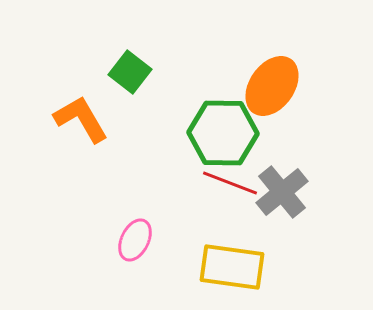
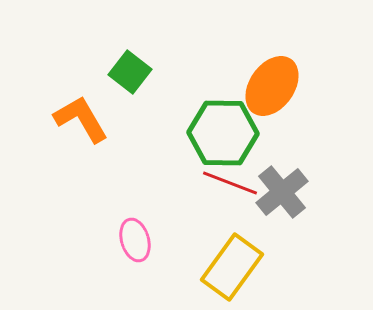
pink ellipse: rotated 42 degrees counterclockwise
yellow rectangle: rotated 62 degrees counterclockwise
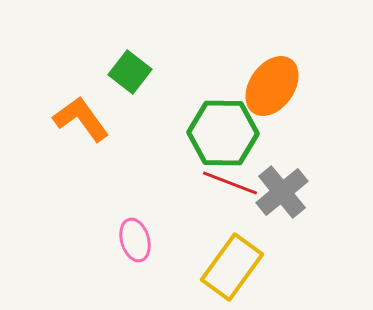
orange L-shape: rotated 6 degrees counterclockwise
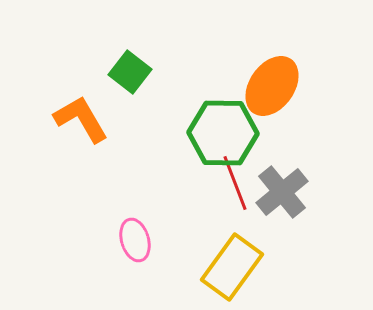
orange L-shape: rotated 6 degrees clockwise
red line: moved 5 px right; rotated 48 degrees clockwise
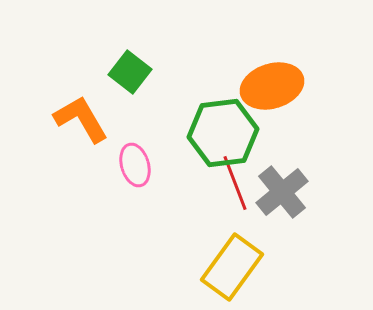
orange ellipse: rotated 38 degrees clockwise
green hexagon: rotated 8 degrees counterclockwise
pink ellipse: moved 75 px up
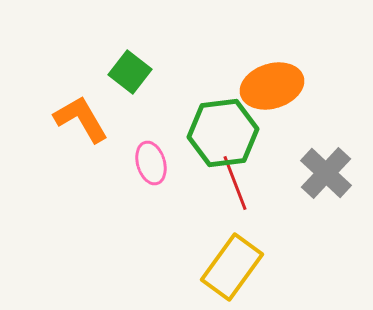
pink ellipse: moved 16 px right, 2 px up
gray cross: moved 44 px right, 19 px up; rotated 8 degrees counterclockwise
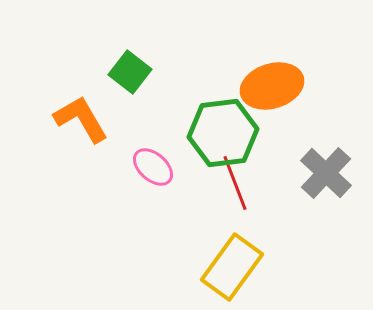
pink ellipse: moved 2 px right, 4 px down; rotated 33 degrees counterclockwise
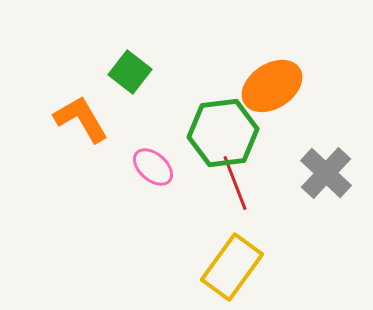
orange ellipse: rotated 16 degrees counterclockwise
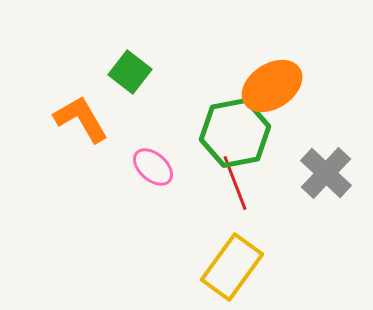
green hexagon: moved 12 px right; rotated 4 degrees counterclockwise
